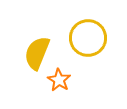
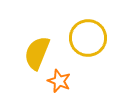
orange star: moved 1 px down; rotated 10 degrees counterclockwise
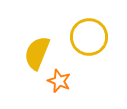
yellow circle: moved 1 px right, 1 px up
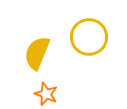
orange star: moved 13 px left, 13 px down
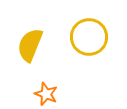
yellow semicircle: moved 7 px left, 8 px up
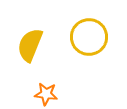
orange star: rotated 15 degrees counterclockwise
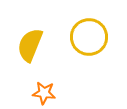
orange star: moved 2 px left, 1 px up
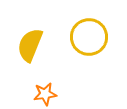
orange star: moved 1 px right, 1 px down; rotated 15 degrees counterclockwise
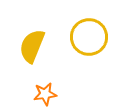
yellow semicircle: moved 2 px right, 1 px down
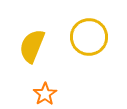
orange star: rotated 25 degrees counterclockwise
